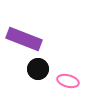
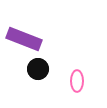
pink ellipse: moved 9 px right; rotated 75 degrees clockwise
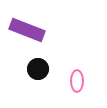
purple rectangle: moved 3 px right, 9 px up
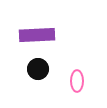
purple rectangle: moved 10 px right, 5 px down; rotated 24 degrees counterclockwise
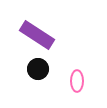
purple rectangle: rotated 36 degrees clockwise
